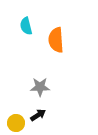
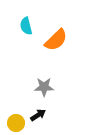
orange semicircle: rotated 130 degrees counterclockwise
gray star: moved 4 px right
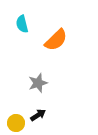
cyan semicircle: moved 4 px left, 2 px up
gray star: moved 6 px left, 4 px up; rotated 18 degrees counterclockwise
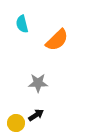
orange semicircle: moved 1 px right
gray star: rotated 18 degrees clockwise
black arrow: moved 2 px left
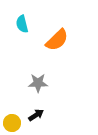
yellow circle: moved 4 px left
